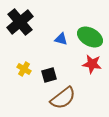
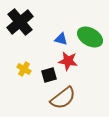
red star: moved 24 px left, 3 px up
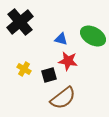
green ellipse: moved 3 px right, 1 px up
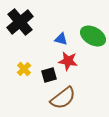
yellow cross: rotated 16 degrees clockwise
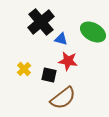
black cross: moved 21 px right
green ellipse: moved 4 px up
black square: rotated 28 degrees clockwise
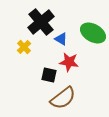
green ellipse: moved 1 px down
blue triangle: rotated 16 degrees clockwise
red star: moved 1 px right, 1 px down
yellow cross: moved 22 px up
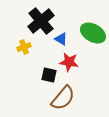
black cross: moved 1 px up
yellow cross: rotated 24 degrees clockwise
brown semicircle: rotated 12 degrees counterclockwise
